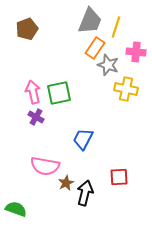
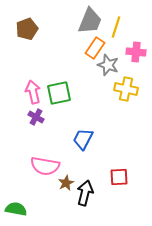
green semicircle: rotated 10 degrees counterclockwise
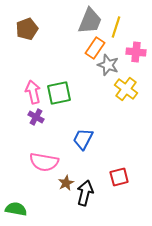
yellow cross: rotated 25 degrees clockwise
pink semicircle: moved 1 px left, 4 px up
red square: rotated 12 degrees counterclockwise
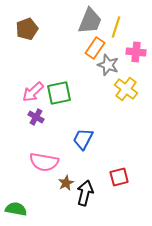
pink arrow: rotated 120 degrees counterclockwise
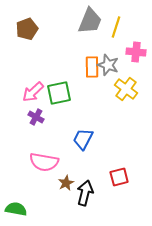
orange rectangle: moved 3 px left, 19 px down; rotated 35 degrees counterclockwise
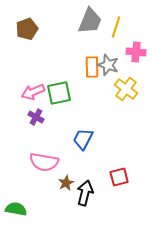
pink arrow: rotated 20 degrees clockwise
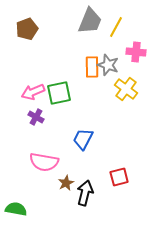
yellow line: rotated 10 degrees clockwise
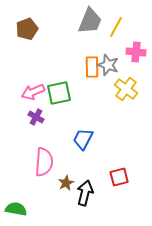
pink semicircle: rotated 96 degrees counterclockwise
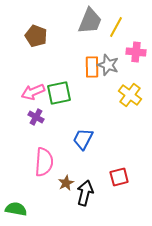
brown pentagon: moved 9 px right, 7 px down; rotated 30 degrees counterclockwise
yellow cross: moved 4 px right, 6 px down
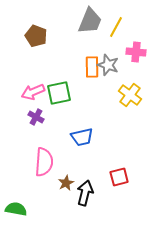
blue trapezoid: moved 1 px left, 2 px up; rotated 130 degrees counterclockwise
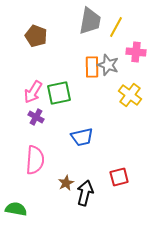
gray trapezoid: rotated 12 degrees counterclockwise
pink arrow: rotated 35 degrees counterclockwise
pink semicircle: moved 9 px left, 2 px up
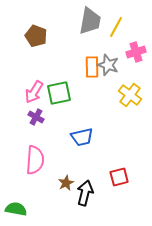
pink cross: rotated 24 degrees counterclockwise
pink arrow: moved 1 px right
